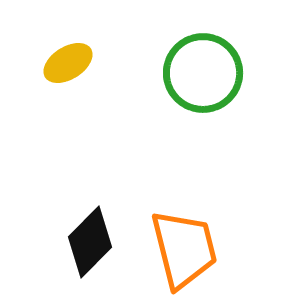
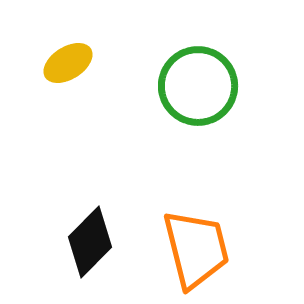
green circle: moved 5 px left, 13 px down
orange trapezoid: moved 12 px right
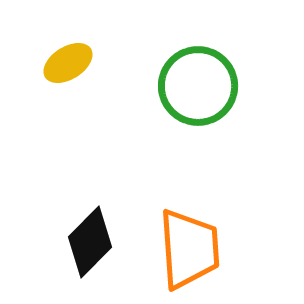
orange trapezoid: moved 7 px left; rotated 10 degrees clockwise
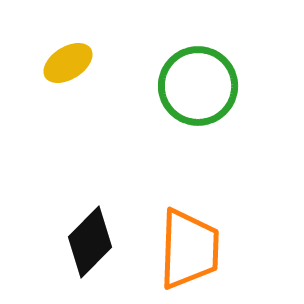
orange trapezoid: rotated 6 degrees clockwise
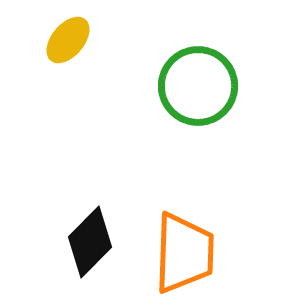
yellow ellipse: moved 23 px up; rotated 18 degrees counterclockwise
orange trapezoid: moved 5 px left, 4 px down
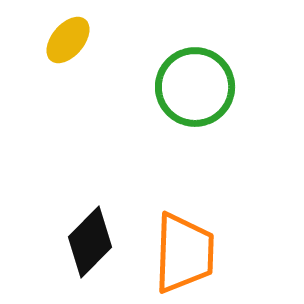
green circle: moved 3 px left, 1 px down
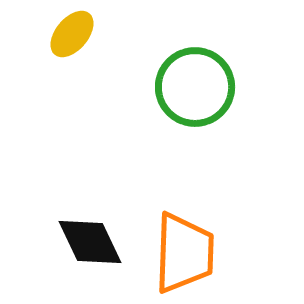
yellow ellipse: moved 4 px right, 6 px up
black diamond: rotated 70 degrees counterclockwise
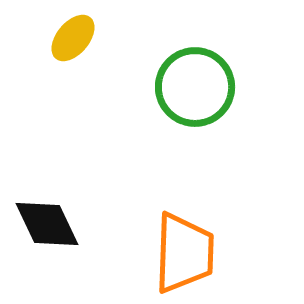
yellow ellipse: moved 1 px right, 4 px down
black diamond: moved 43 px left, 18 px up
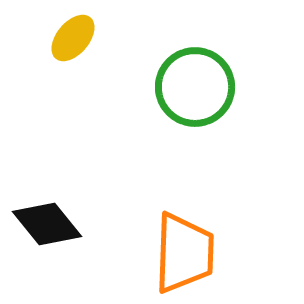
black diamond: rotated 14 degrees counterclockwise
